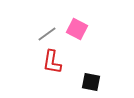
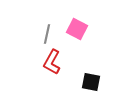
gray line: rotated 42 degrees counterclockwise
red L-shape: rotated 20 degrees clockwise
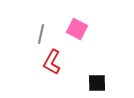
gray line: moved 6 px left
black square: moved 6 px right, 1 px down; rotated 12 degrees counterclockwise
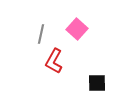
pink square: rotated 15 degrees clockwise
red L-shape: moved 2 px right, 1 px up
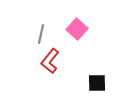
red L-shape: moved 4 px left; rotated 10 degrees clockwise
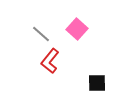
gray line: rotated 60 degrees counterclockwise
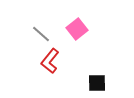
pink square: rotated 10 degrees clockwise
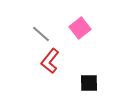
pink square: moved 3 px right, 1 px up
black square: moved 8 px left
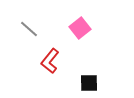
gray line: moved 12 px left, 5 px up
